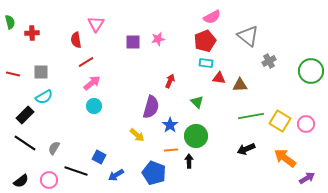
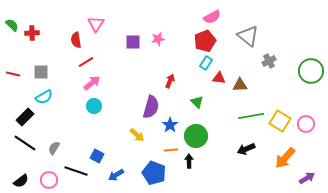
green semicircle at (10, 22): moved 2 px right, 3 px down; rotated 32 degrees counterclockwise
cyan rectangle at (206, 63): rotated 64 degrees counterclockwise
black rectangle at (25, 115): moved 2 px down
blue square at (99, 157): moved 2 px left, 1 px up
orange arrow at (285, 158): rotated 85 degrees counterclockwise
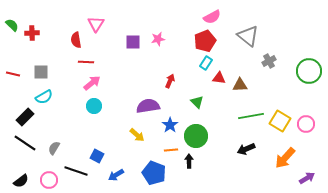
red line at (86, 62): rotated 35 degrees clockwise
green circle at (311, 71): moved 2 px left
purple semicircle at (151, 107): moved 3 px left, 1 px up; rotated 115 degrees counterclockwise
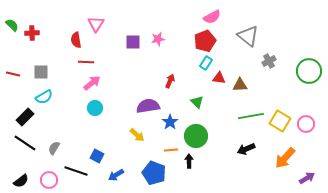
cyan circle at (94, 106): moved 1 px right, 2 px down
blue star at (170, 125): moved 3 px up
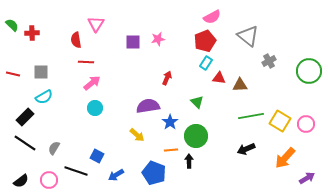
red arrow at (170, 81): moved 3 px left, 3 px up
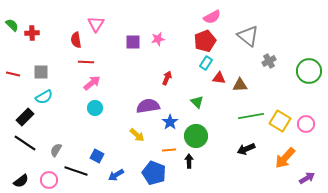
gray semicircle at (54, 148): moved 2 px right, 2 px down
orange line at (171, 150): moved 2 px left
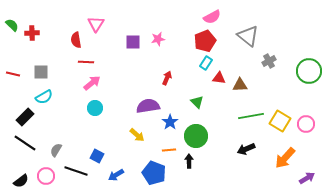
pink circle at (49, 180): moved 3 px left, 4 px up
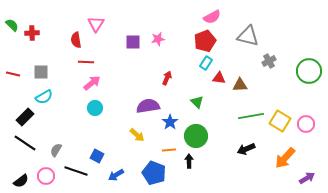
gray triangle at (248, 36): rotated 25 degrees counterclockwise
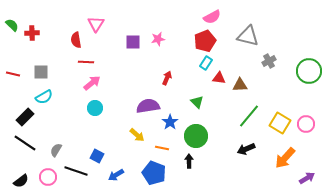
green line at (251, 116): moved 2 px left; rotated 40 degrees counterclockwise
yellow square at (280, 121): moved 2 px down
orange line at (169, 150): moved 7 px left, 2 px up; rotated 16 degrees clockwise
pink circle at (46, 176): moved 2 px right, 1 px down
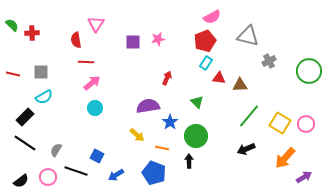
purple arrow at (307, 178): moved 3 px left, 1 px up
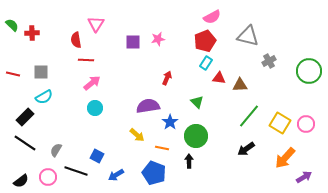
red line at (86, 62): moved 2 px up
black arrow at (246, 149): rotated 12 degrees counterclockwise
